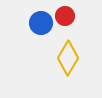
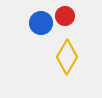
yellow diamond: moved 1 px left, 1 px up
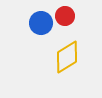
yellow diamond: rotated 28 degrees clockwise
